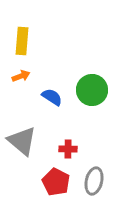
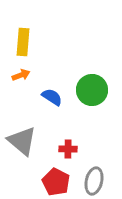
yellow rectangle: moved 1 px right, 1 px down
orange arrow: moved 1 px up
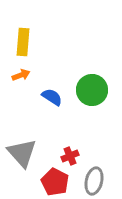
gray triangle: moved 12 px down; rotated 8 degrees clockwise
red cross: moved 2 px right, 7 px down; rotated 24 degrees counterclockwise
red pentagon: moved 1 px left
